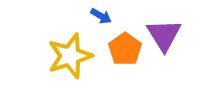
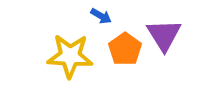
yellow star: rotated 21 degrees clockwise
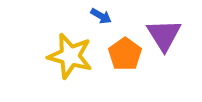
orange pentagon: moved 5 px down
yellow star: rotated 12 degrees clockwise
